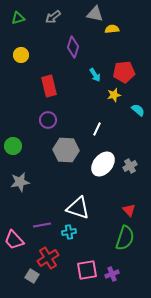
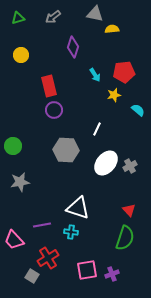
purple circle: moved 6 px right, 10 px up
white ellipse: moved 3 px right, 1 px up
cyan cross: moved 2 px right; rotated 16 degrees clockwise
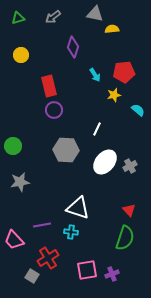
white ellipse: moved 1 px left, 1 px up
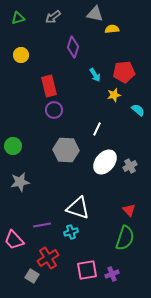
cyan cross: rotated 24 degrees counterclockwise
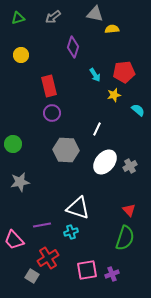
purple circle: moved 2 px left, 3 px down
green circle: moved 2 px up
